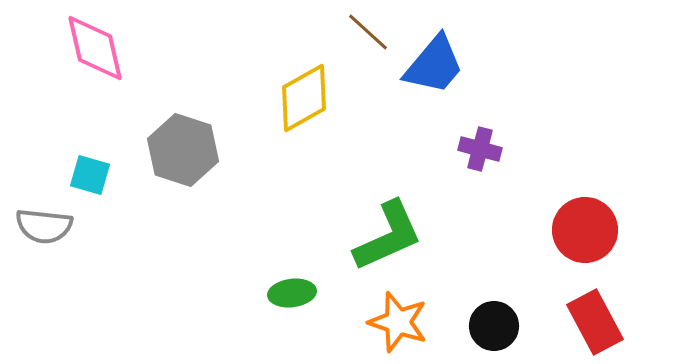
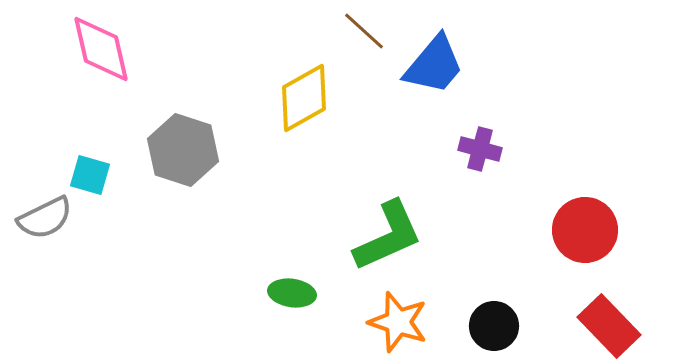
brown line: moved 4 px left, 1 px up
pink diamond: moved 6 px right, 1 px down
gray semicircle: moved 1 px right, 8 px up; rotated 32 degrees counterclockwise
green ellipse: rotated 15 degrees clockwise
red rectangle: moved 14 px right, 4 px down; rotated 16 degrees counterclockwise
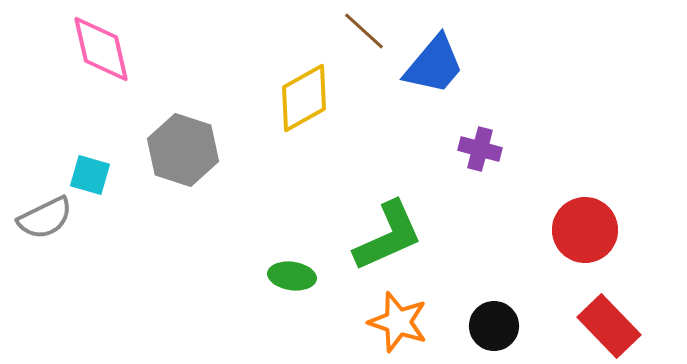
green ellipse: moved 17 px up
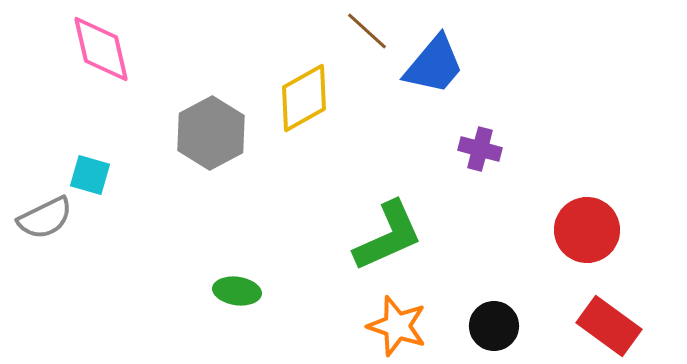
brown line: moved 3 px right
gray hexagon: moved 28 px right, 17 px up; rotated 14 degrees clockwise
red circle: moved 2 px right
green ellipse: moved 55 px left, 15 px down
orange star: moved 1 px left, 4 px down
red rectangle: rotated 10 degrees counterclockwise
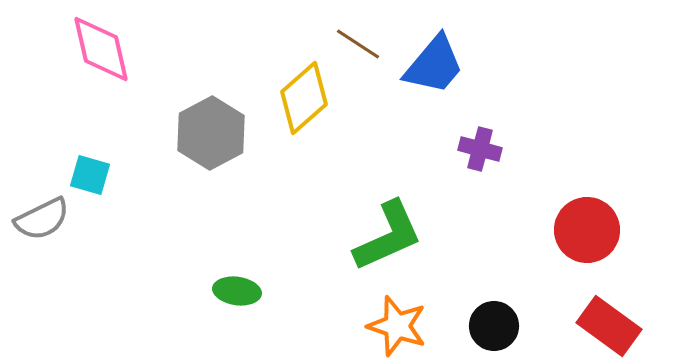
brown line: moved 9 px left, 13 px down; rotated 9 degrees counterclockwise
yellow diamond: rotated 12 degrees counterclockwise
gray semicircle: moved 3 px left, 1 px down
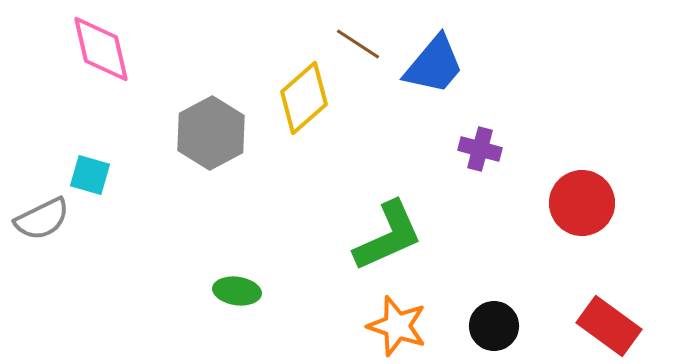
red circle: moved 5 px left, 27 px up
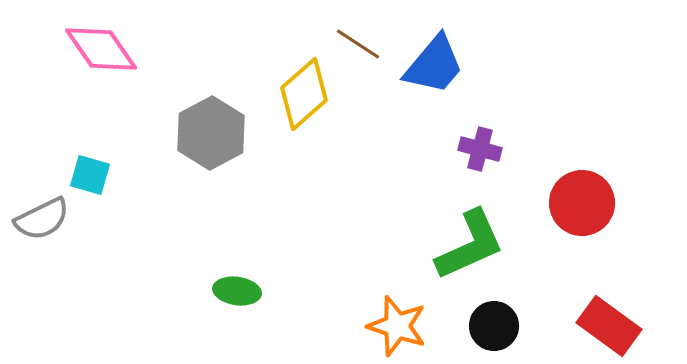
pink diamond: rotated 22 degrees counterclockwise
yellow diamond: moved 4 px up
green L-shape: moved 82 px right, 9 px down
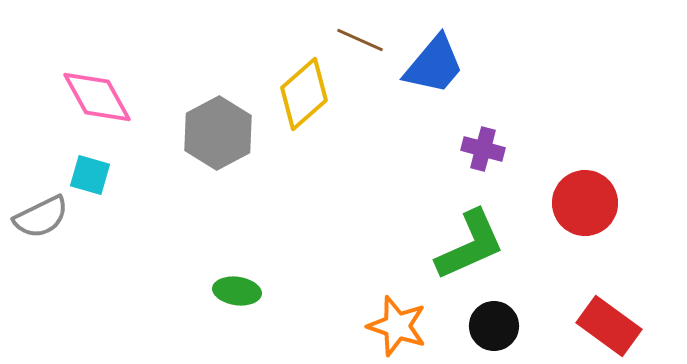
brown line: moved 2 px right, 4 px up; rotated 9 degrees counterclockwise
pink diamond: moved 4 px left, 48 px down; rotated 6 degrees clockwise
gray hexagon: moved 7 px right
purple cross: moved 3 px right
red circle: moved 3 px right
gray semicircle: moved 1 px left, 2 px up
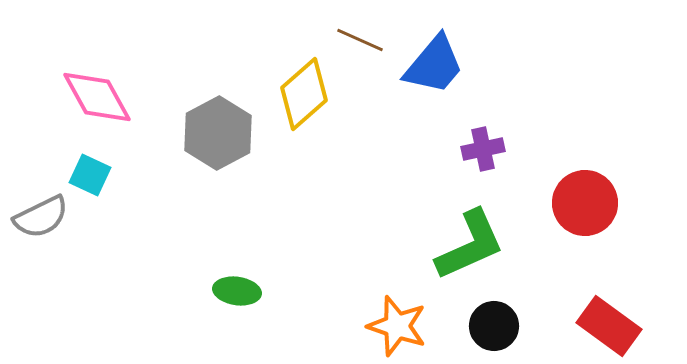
purple cross: rotated 27 degrees counterclockwise
cyan square: rotated 9 degrees clockwise
